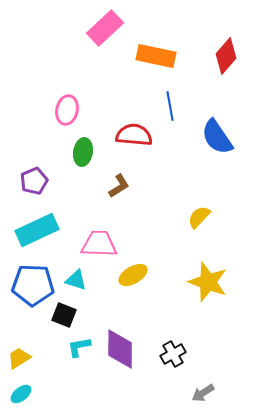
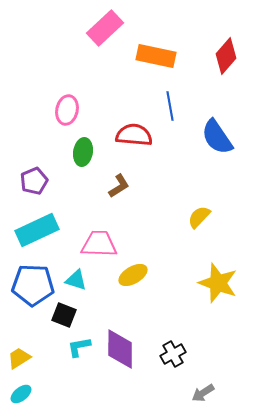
yellow star: moved 10 px right, 1 px down
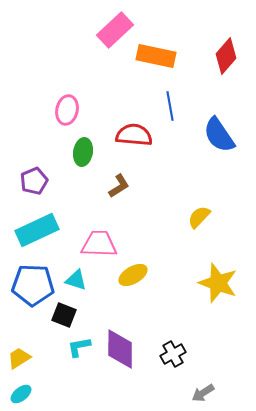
pink rectangle: moved 10 px right, 2 px down
blue semicircle: moved 2 px right, 2 px up
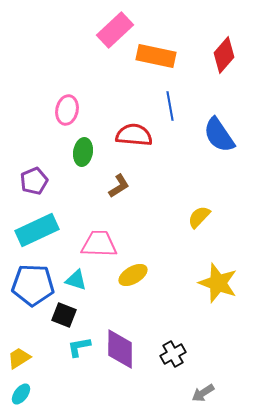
red diamond: moved 2 px left, 1 px up
cyan ellipse: rotated 15 degrees counterclockwise
